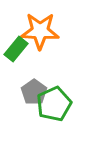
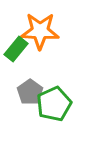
gray pentagon: moved 4 px left
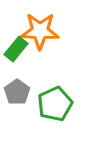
gray pentagon: moved 13 px left
green pentagon: moved 1 px right
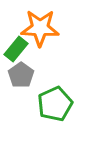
orange star: moved 3 px up
gray pentagon: moved 4 px right, 17 px up
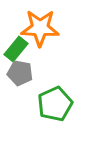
gray pentagon: moved 1 px left, 2 px up; rotated 25 degrees counterclockwise
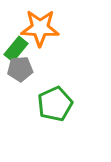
gray pentagon: moved 4 px up; rotated 15 degrees counterclockwise
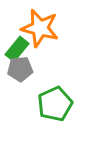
orange star: rotated 12 degrees clockwise
green rectangle: moved 1 px right
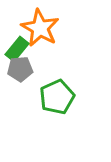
orange star: rotated 15 degrees clockwise
green pentagon: moved 2 px right, 7 px up
